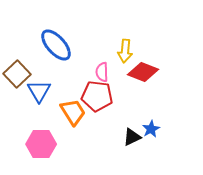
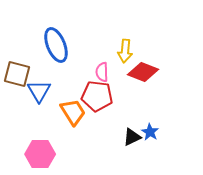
blue ellipse: rotated 20 degrees clockwise
brown square: rotated 32 degrees counterclockwise
blue star: moved 1 px left, 3 px down; rotated 12 degrees counterclockwise
pink hexagon: moved 1 px left, 10 px down
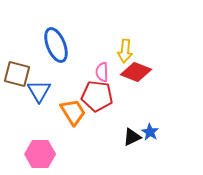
red diamond: moved 7 px left
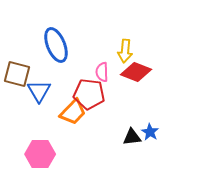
red pentagon: moved 8 px left, 2 px up
orange trapezoid: rotated 76 degrees clockwise
black triangle: rotated 18 degrees clockwise
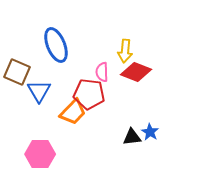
brown square: moved 2 px up; rotated 8 degrees clockwise
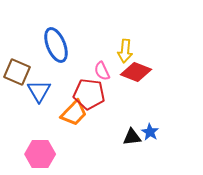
pink semicircle: moved 1 px up; rotated 24 degrees counterclockwise
orange trapezoid: moved 1 px right, 1 px down
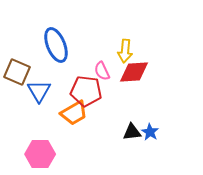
red diamond: moved 2 px left; rotated 24 degrees counterclockwise
red pentagon: moved 3 px left, 3 px up
orange trapezoid: rotated 16 degrees clockwise
black triangle: moved 5 px up
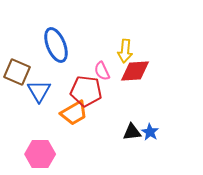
red diamond: moved 1 px right, 1 px up
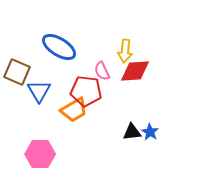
blue ellipse: moved 3 px right, 2 px down; rotated 36 degrees counterclockwise
orange trapezoid: moved 3 px up
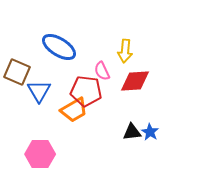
red diamond: moved 10 px down
